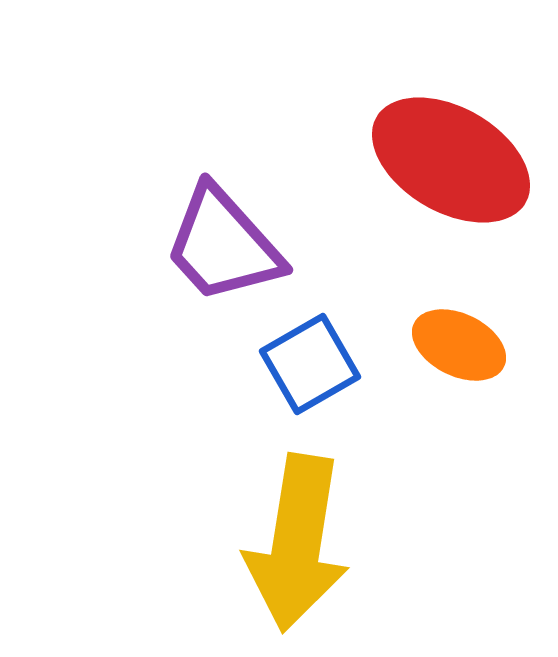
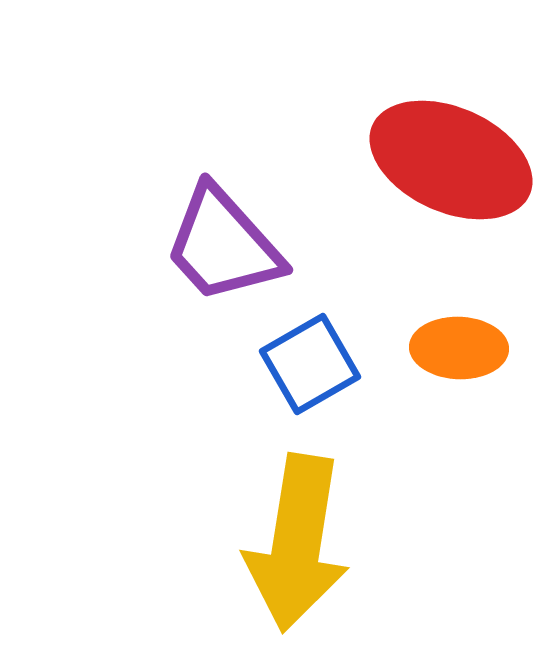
red ellipse: rotated 6 degrees counterclockwise
orange ellipse: moved 3 px down; rotated 24 degrees counterclockwise
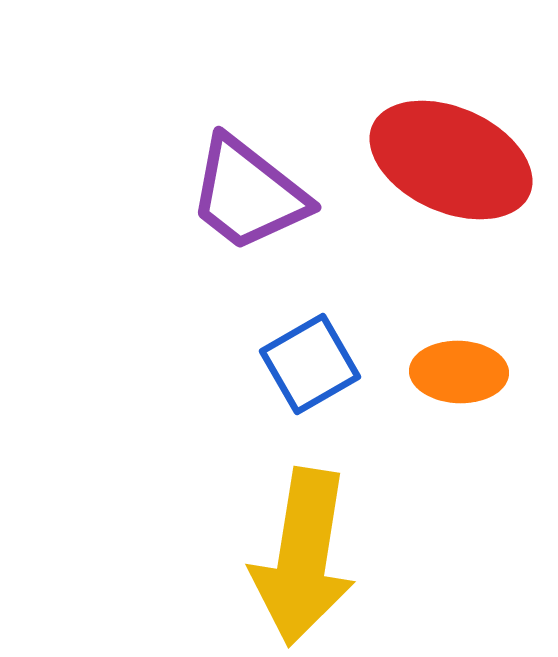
purple trapezoid: moved 25 px right, 51 px up; rotated 10 degrees counterclockwise
orange ellipse: moved 24 px down
yellow arrow: moved 6 px right, 14 px down
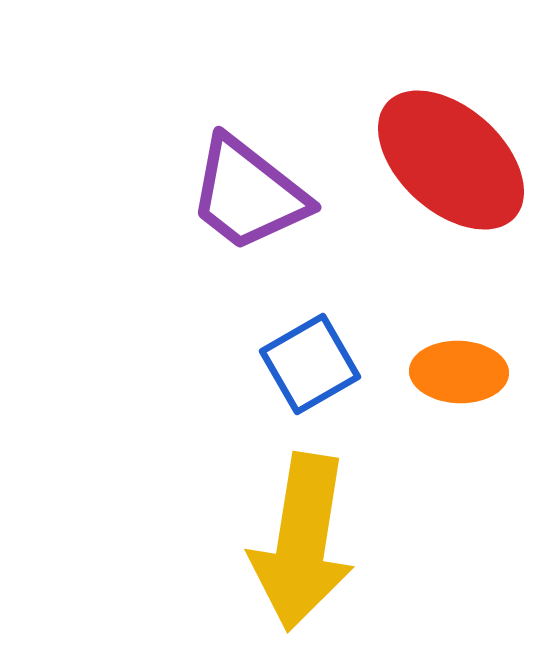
red ellipse: rotated 18 degrees clockwise
yellow arrow: moved 1 px left, 15 px up
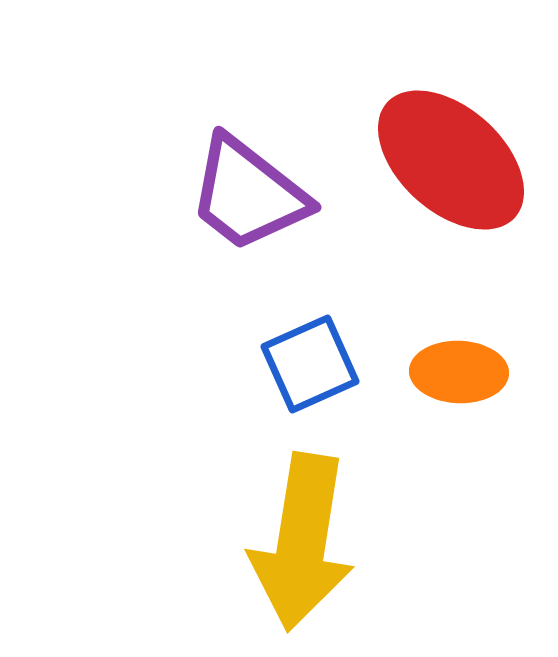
blue square: rotated 6 degrees clockwise
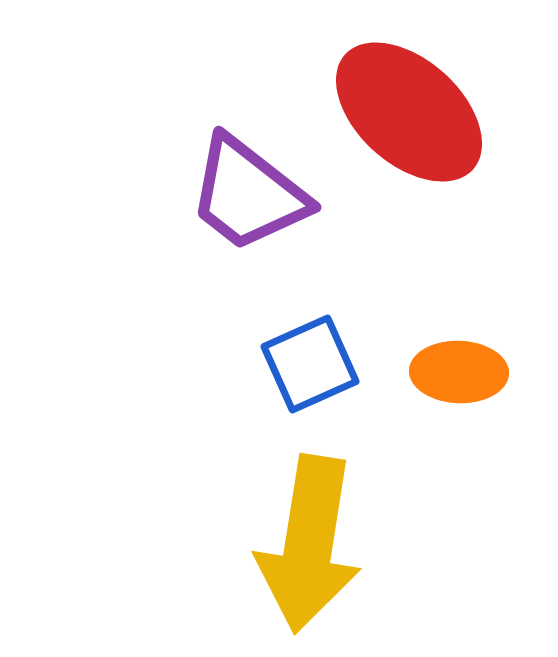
red ellipse: moved 42 px left, 48 px up
yellow arrow: moved 7 px right, 2 px down
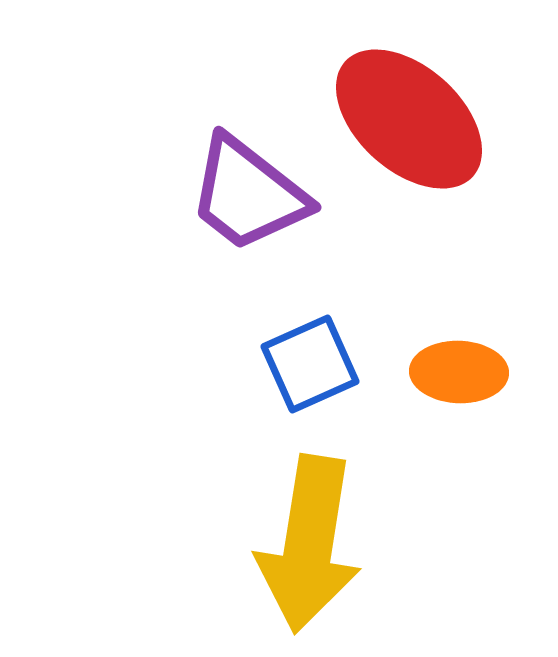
red ellipse: moved 7 px down
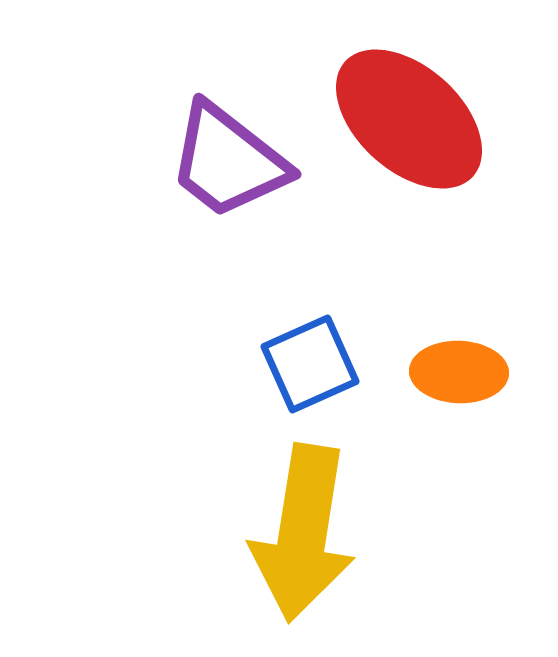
purple trapezoid: moved 20 px left, 33 px up
yellow arrow: moved 6 px left, 11 px up
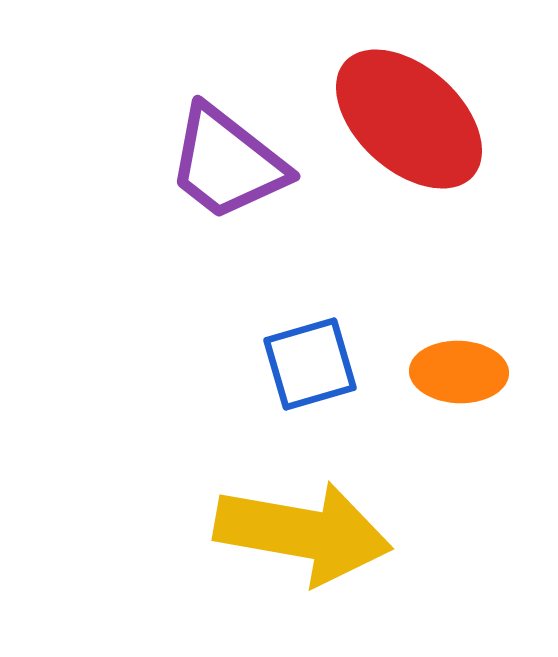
purple trapezoid: moved 1 px left, 2 px down
blue square: rotated 8 degrees clockwise
yellow arrow: rotated 89 degrees counterclockwise
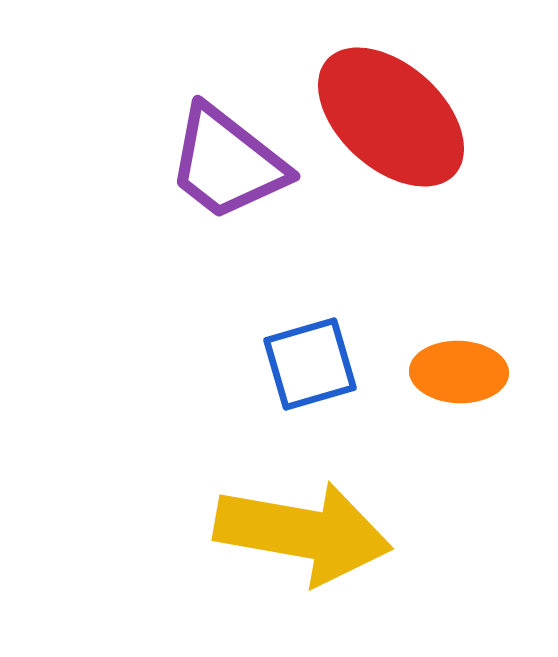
red ellipse: moved 18 px left, 2 px up
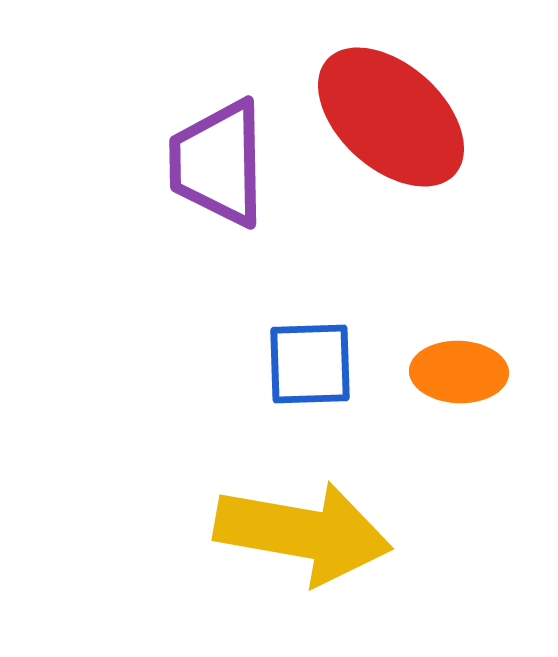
purple trapezoid: moved 9 px left; rotated 51 degrees clockwise
blue square: rotated 14 degrees clockwise
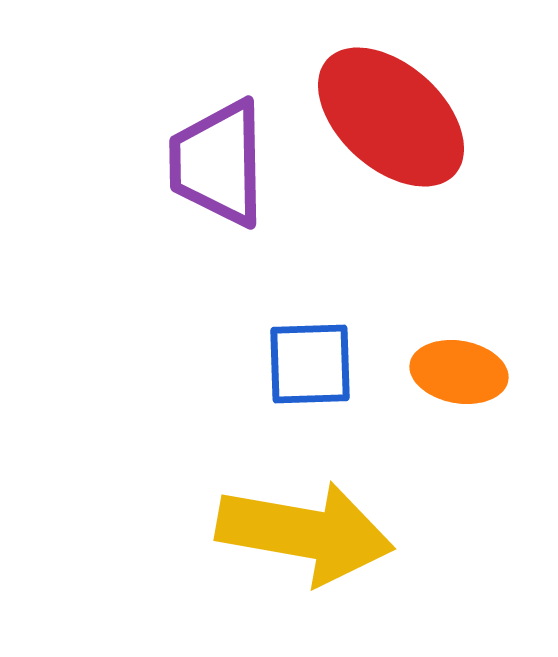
orange ellipse: rotated 8 degrees clockwise
yellow arrow: moved 2 px right
